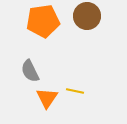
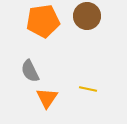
yellow line: moved 13 px right, 2 px up
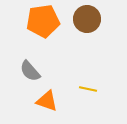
brown circle: moved 3 px down
gray semicircle: rotated 15 degrees counterclockwise
orange triangle: moved 3 px down; rotated 45 degrees counterclockwise
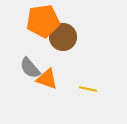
brown circle: moved 24 px left, 18 px down
gray semicircle: moved 3 px up
orange triangle: moved 22 px up
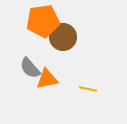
orange triangle: rotated 30 degrees counterclockwise
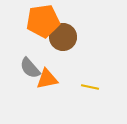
yellow line: moved 2 px right, 2 px up
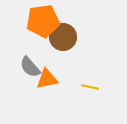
gray semicircle: moved 1 px up
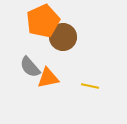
orange pentagon: rotated 16 degrees counterclockwise
orange triangle: moved 1 px right, 1 px up
yellow line: moved 1 px up
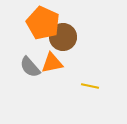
orange pentagon: moved 2 px down; rotated 24 degrees counterclockwise
orange triangle: moved 4 px right, 15 px up
